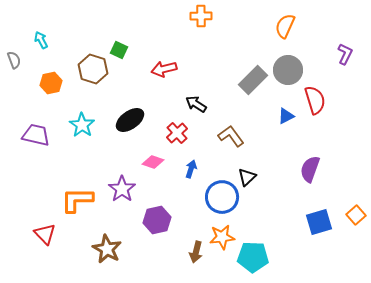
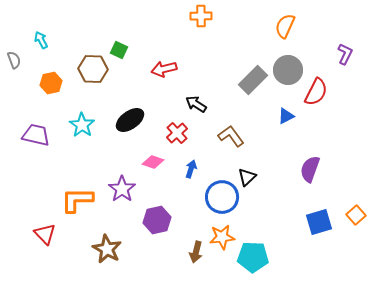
brown hexagon: rotated 16 degrees counterclockwise
red semicircle: moved 1 px right, 8 px up; rotated 44 degrees clockwise
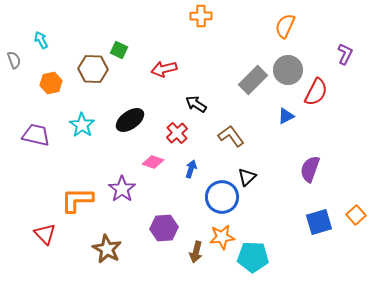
purple hexagon: moved 7 px right, 8 px down; rotated 8 degrees clockwise
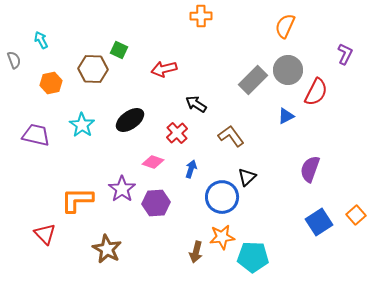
blue square: rotated 16 degrees counterclockwise
purple hexagon: moved 8 px left, 25 px up
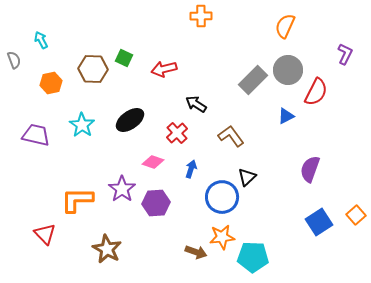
green square: moved 5 px right, 8 px down
brown arrow: rotated 85 degrees counterclockwise
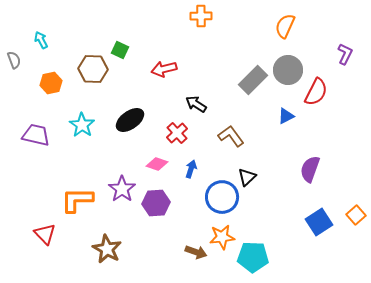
green square: moved 4 px left, 8 px up
pink diamond: moved 4 px right, 2 px down
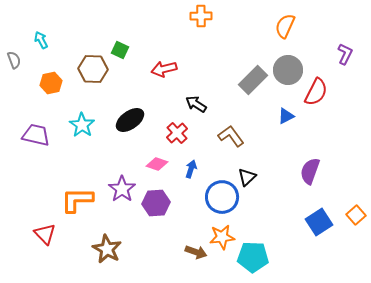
purple semicircle: moved 2 px down
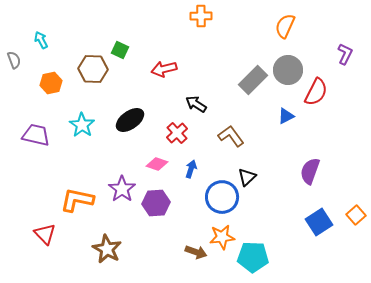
orange L-shape: rotated 12 degrees clockwise
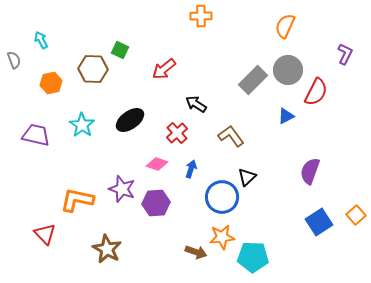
red arrow: rotated 25 degrees counterclockwise
purple star: rotated 16 degrees counterclockwise
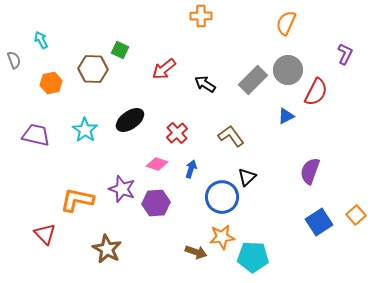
orange semicircle: moved 1 px right, 3 px up
black arrow: moved 9 px right, 20 px up
cyan star: moved 3 px right, 5 px down
